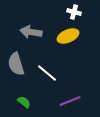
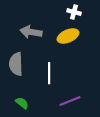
gray semicircle: rotated 15 degrees clockwise
white line: moved 2 px right; rotated 50 degrees clockwise
green semicircle: moved 2 px left, 1 px down
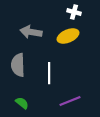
gray semicircle: moved 2 px right, 1 px down
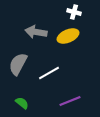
gray arrow: moved 5 px right
gray semicircle: moved 1 px up; rotated 30 degrees clockwise
white line: rotated 60 degrees clockwise
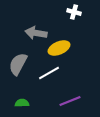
gray arrow: moved 1 px down
yellow ellipse: moved 9 px left, 12 px down
green semicircle: rotated 40 degrees counterclockwise
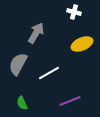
gray arrow: rotated 110 degrees clockwise
yellow ellipse: moved 23 px right, 4 px up
green semicircle: rotated 112 degrees counterclockwise
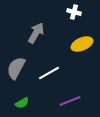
gray semicircle: moved 2 px left, 4 px down
green semicircle: rotated 96 degrees counterclockwise
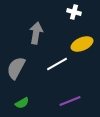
gray arrow: rotated 20 degrees counterclockwise
white line: moved 8 px right, 9 px up
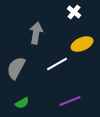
white cross: rotated 24 degrees clockwise
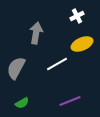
white cross: moved 3 px right, 4 px down; rotated 24 degrees clockwise
